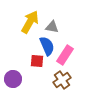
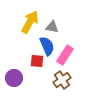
purple circle: moved 1 px right, 1 px up
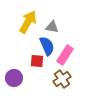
yellow arrow: moved 2 px left
brown cross: moved 1 px up
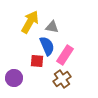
yellow arrow: moved 2 px right
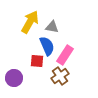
brown cross: moved 2 px left, 3 px up
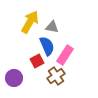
red square: rotated 32 degrees counterclockwise
brown cross: moved 4 px left
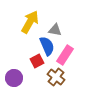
gray triangle: moved 3 px right, 3 px down
brown cross: moved 1 px down; rotated 18 degrees counterclockwise
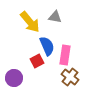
yellow arrow: rotated 110 degrees clockwise
gray triangle: moved 13 px up
pink rectangle: rotated 24 degrees counterclockwise
brown cross: moved 14 px right
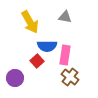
gray triangle: moved 10 px right
yellow arrow: rotated 10 degrees clockwise
blue semicircle: rotated 114 degrees clockwise
red square: rotated 16 degrees counterclockwise
purple circle: moved 1 px right
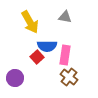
red square: moved 4 px up
brown cross: moved 1 px left
